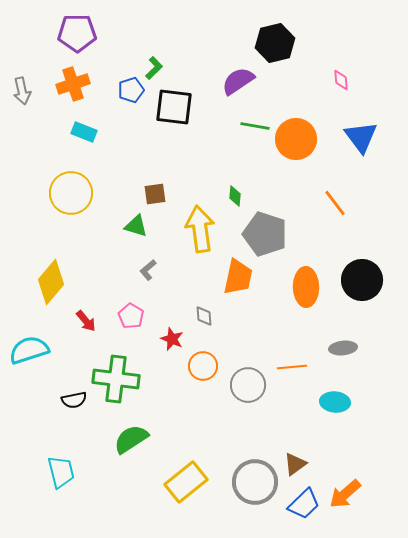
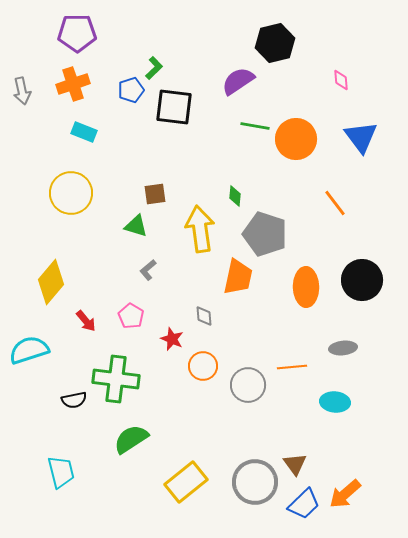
brown triangle at (295, 464): rotated 30 degrees counterclockwise
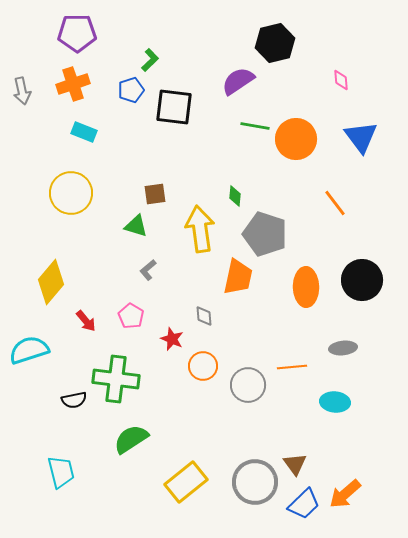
green L-shape at (154, 68): moved 4 px left, 8 px up
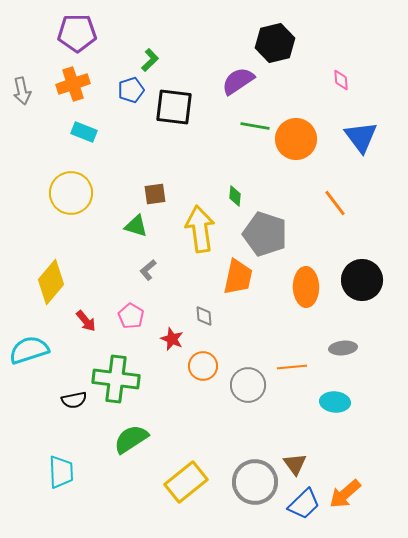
cyan trapezoid at (61, 472): rotated 12 degrees clockwise
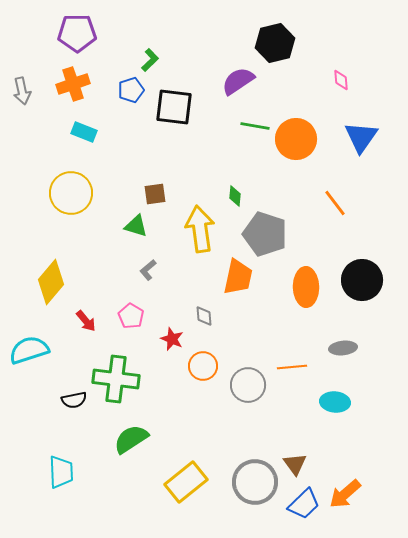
blue triangle at (361, 137): rotated 12 degrees clockwise
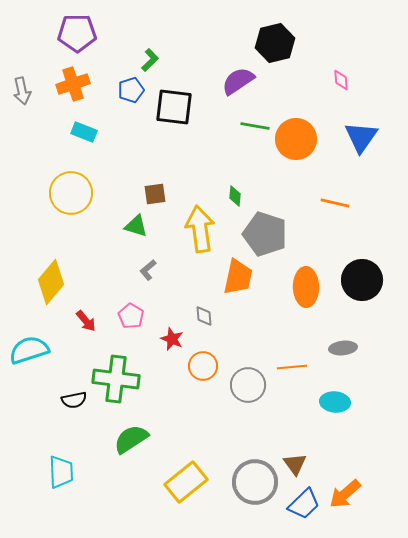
orange line at (335, 203): rotated 40 degrees counterclockwise
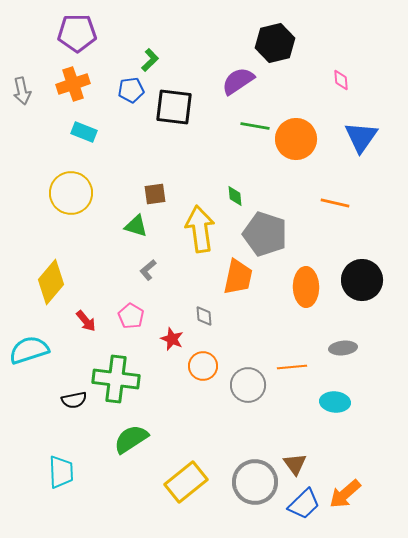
blue pentagon at (131, 90): rotated 10 degrees clockwise
green diamond at (235, 196): rotated 10 degrees counterclockwise
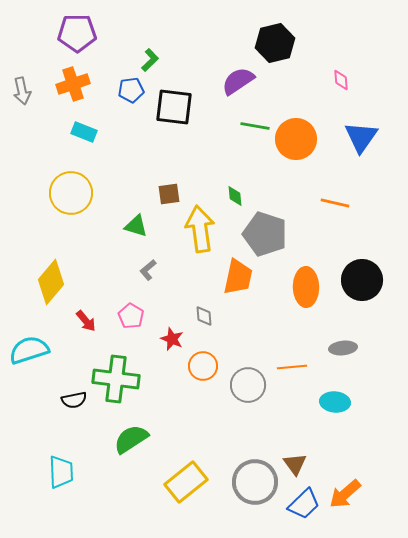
brown square at (155, 194): moved 14 px right
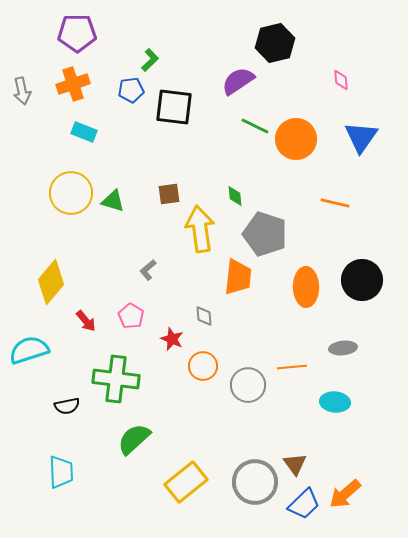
green line at (255, 126): rotated 16 degrees clockwise
green triangle at (136, 226): moved 23 px left, 25 px up
orange trapezoid at (238, 277): rotated 6 degrees counterclockwise
black semicircle at (74, 400): moved 7 px left, 6 px down
green semicircle at (131, 439): moved 3 px right; rotated 9 degrees counterclockwise
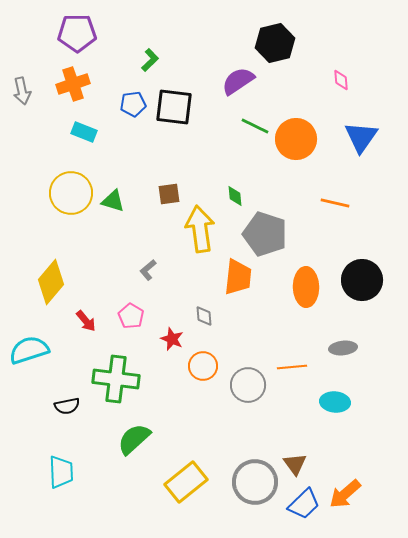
blue pentagon at (131, 90): moved 2 px right, 14 px down
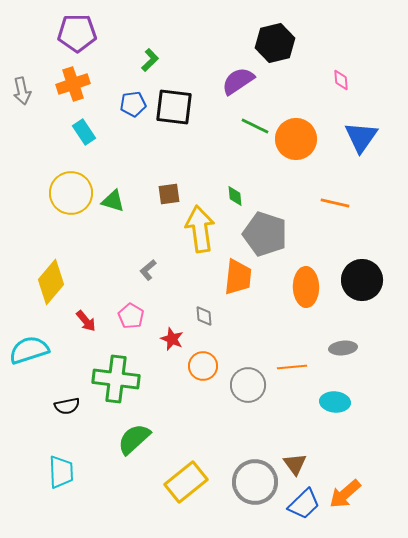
cyan rectangle at (84, 132): rotated 35 degrees clockwise
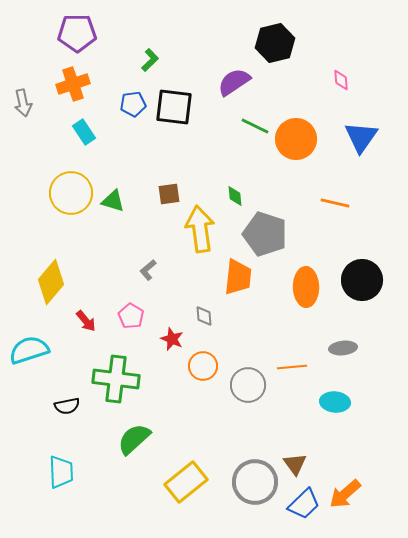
purple semicircle at (238, 81): moved 4 px left, 1 px down
gray arrow at (22, 91): moved 1 px right, 12 px down
